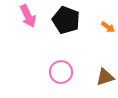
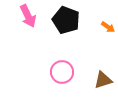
pink circle: moved 1 px right
brown triangle: moved 2 px left, 3 px down
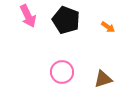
brown triangle: moved 1 px up
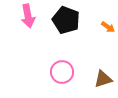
pink arrow: rotated 15 degrees clockwise
